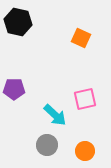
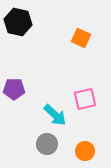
gray circle: moved 1 px up
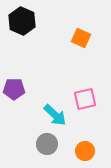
black hexagon: moved 4 px right, 1 px up; rotated 12 degrees clockwise
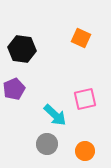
black hexagon: moved 28 px down; rotated 16 degrees counterclockwise
purple pentagon: rotated 25 degrees counterclockwise
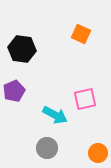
orange square: moved 4 px up
purple pentagon: moved 2 px down
cyan arrow: rotated 15 degrees counterclockwise
gray circle: moved 4 px down
orange circle: moved 13 px right, 2 px down
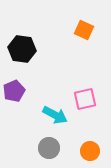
orange square: moved 3 px right, 4 px up
gray circle: moved 2 px right
orange circle: moved 8 px left, 2 px up
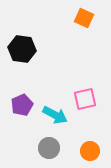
orange square: moved 12 px up
purple pentagon: moved 8 px right, 14 px down
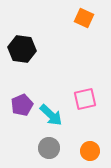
cyan arrow: moved 4 px left; rotated 15 degrees clockwise
